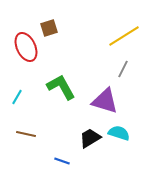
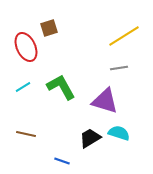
gray line: moved 4 px left, 1 px up; rotated 54 degrees clockwise
cyan line: moved 6 px right, 10 px up; rotated 28 degrees clockwise
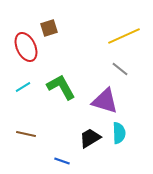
yellow line: rotated 8 degrees clockwise
gray line: moved 1 px right, 1 px down; rotated 48 degrees clockwise
cyan semicircle: rotated 70 degrees clockwise
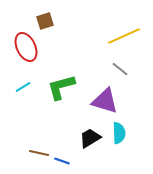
brown square: moved 4 px left, 7 px up
green L-shape: rotated 76 degrees counterclockwise
brown line: moved 13 px right, 19 px down
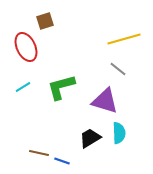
yellow line: moved 3 px down; rotated 8 degrees clockwise
gray line: moved 2 px left
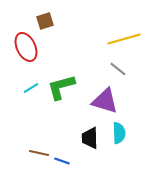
cyan line: moved 8 px right, 1 px down
black trapezoid: rotated 60 degrees counterclockwise
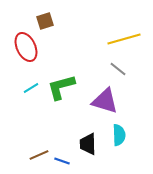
cyan semicircle: moved 2 px down
black trapezoid: moved 2 px left, 6 px down
brown line: moved 2 px down; rotated 36 degrees counterclockwise
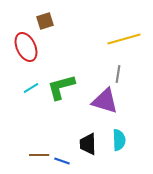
gray line: moved 5 px down; rotated 60 degrees clockwise
cyan semicircle: moved 5 px down
brown line: rotated 24 degrees clockwise
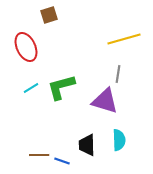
brown square: moved 4 px right, 6 px up
black trapezoid: moved 1 px left, 1 px down
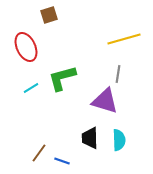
green L-shape: moved 1 px right, 9 px up
black trapezoid: moved 3 px right, 7 px up
brown line: moved 2 px up; rotated 54 degrees counterclockwise
